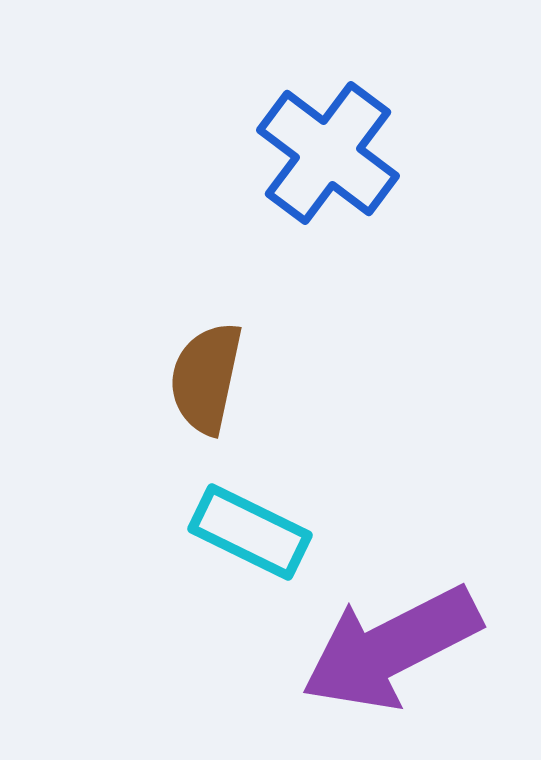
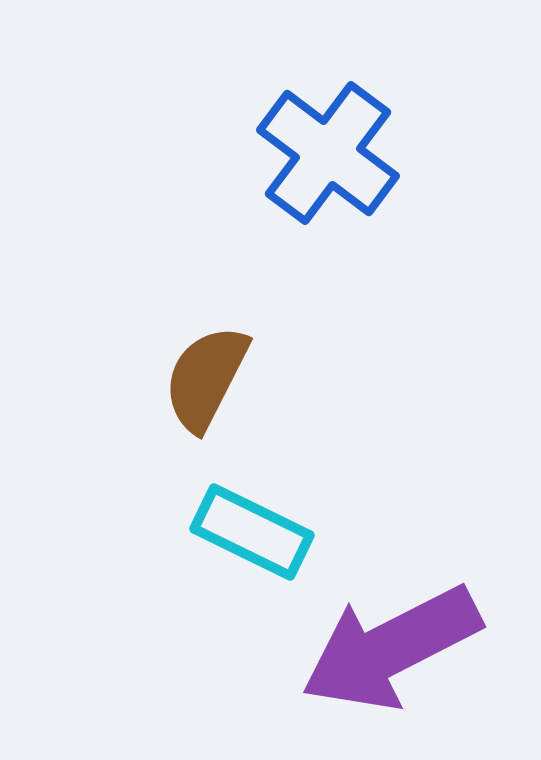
brown semicircle: rotated 15 degrees clockwise
cyan rectangle: moved 2 px right
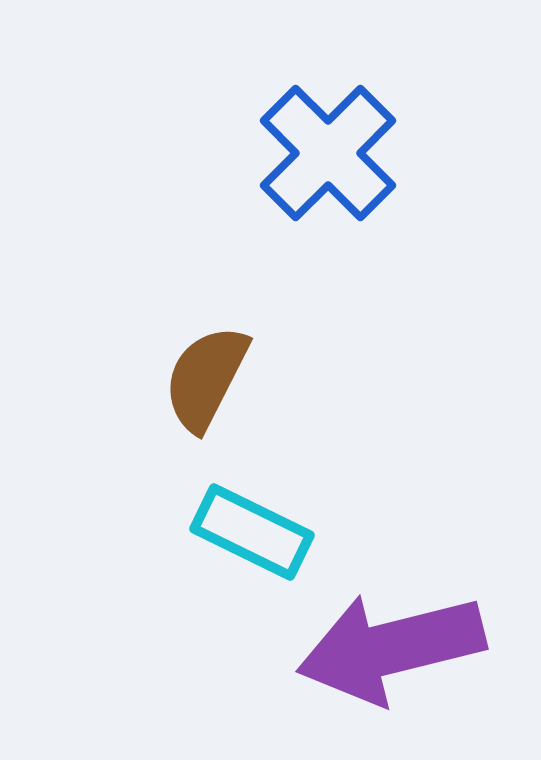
blue cross: rotated 8 degrees clockwise
purple arrow: rotated 13 degrees clockwise
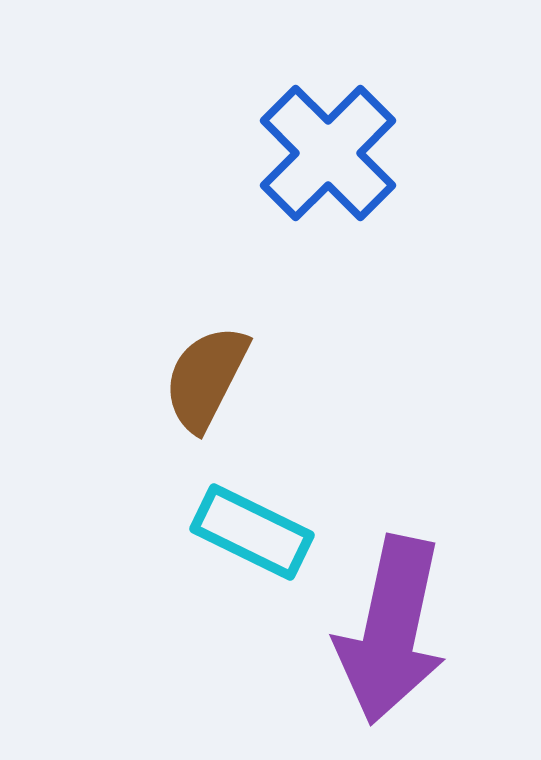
purple arrow: moved 18 px up; rotated 64 degrees counterclockwise
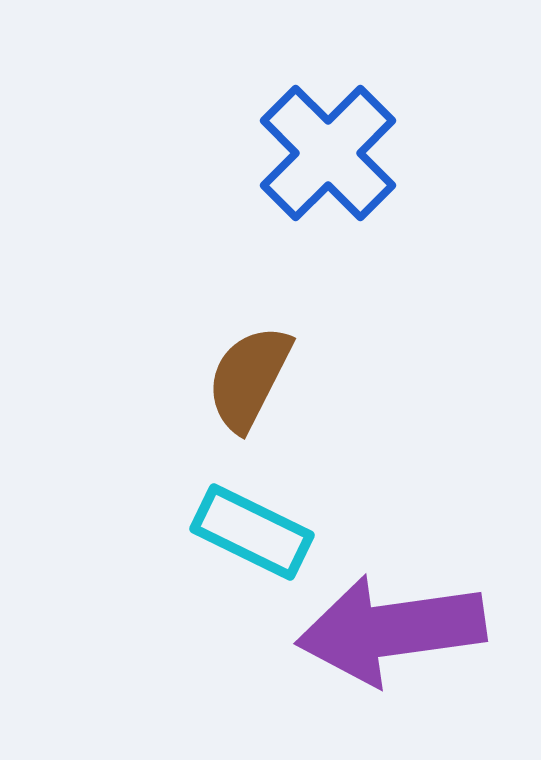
brown semicircle: moved 43 px right
purple arrow: rotated 70 degrees clockwise
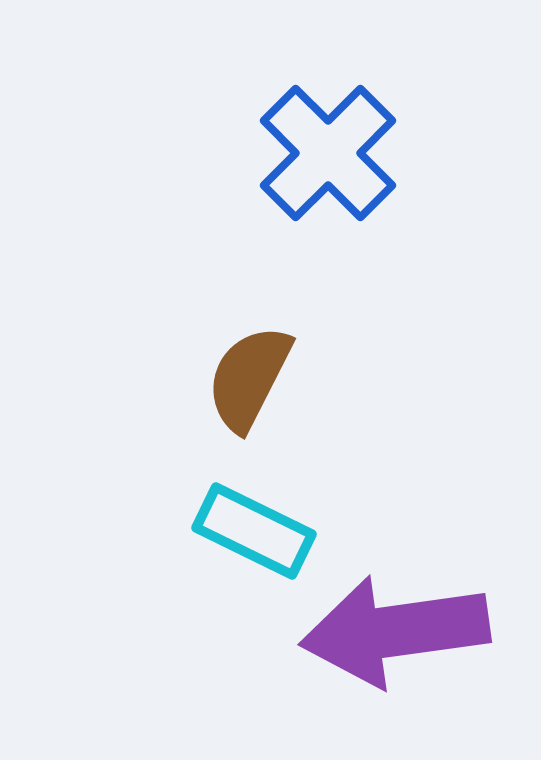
cyan rectangle: moved 2 px right, 1 px up
purple arrow: moved 4 px right, 1 px down
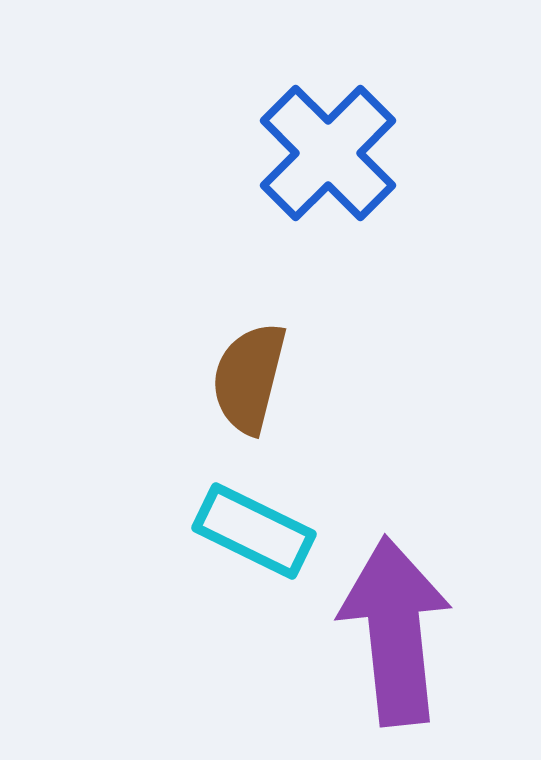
brown semicircle: rotated 13 degrees counterclockwise
purple arrow: rotated 92 degrees clockwise
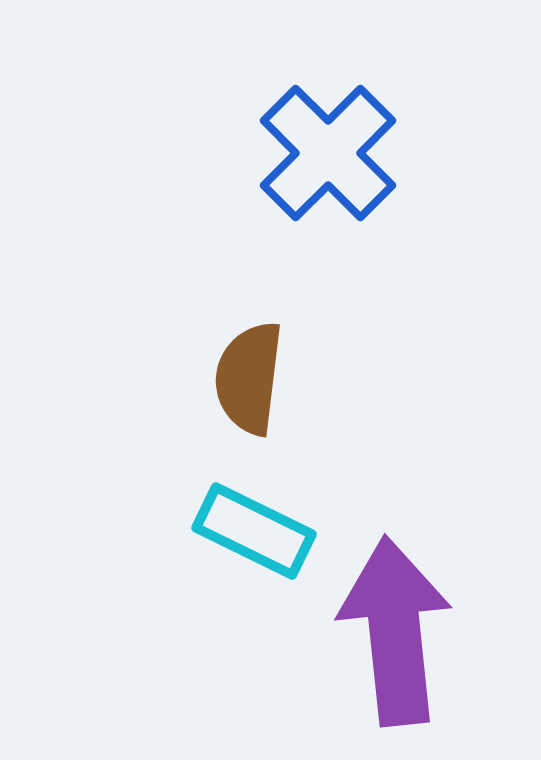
brown semicircle: rotated 7 degrees counterclockwise
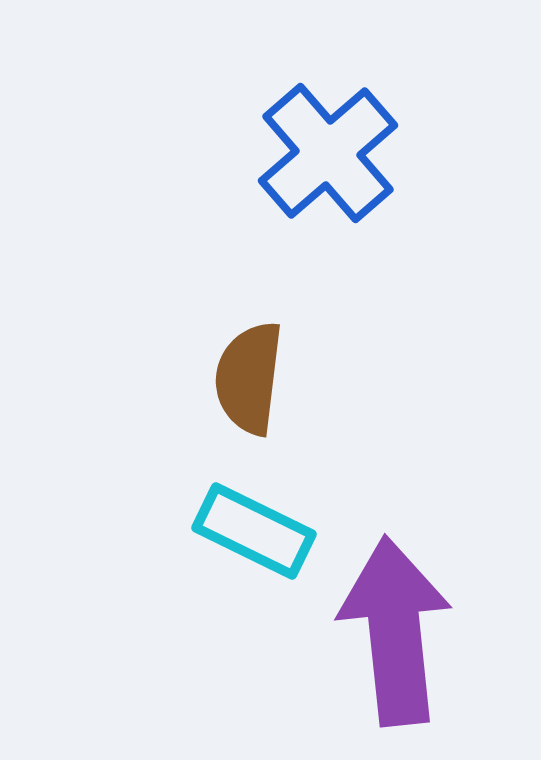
blue cross: rotated 4 degrees clockwise
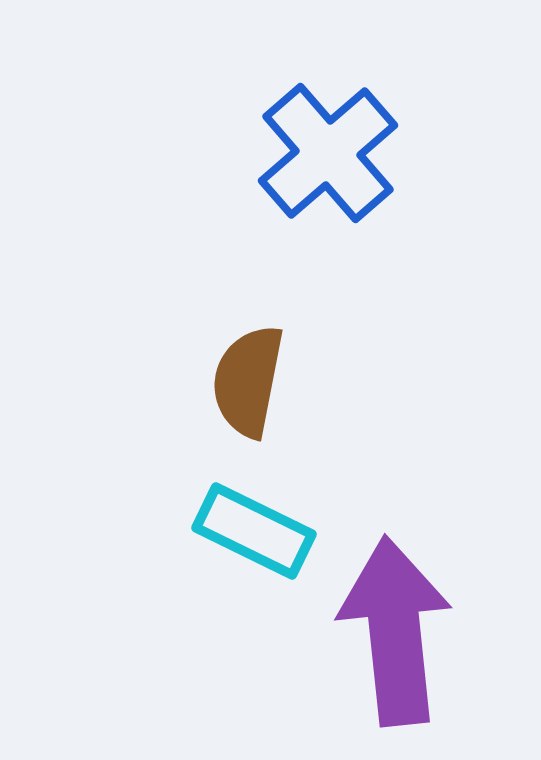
brown semicircle: moved 1 px left, 3 px down; rotated 4 degrees clockwise
